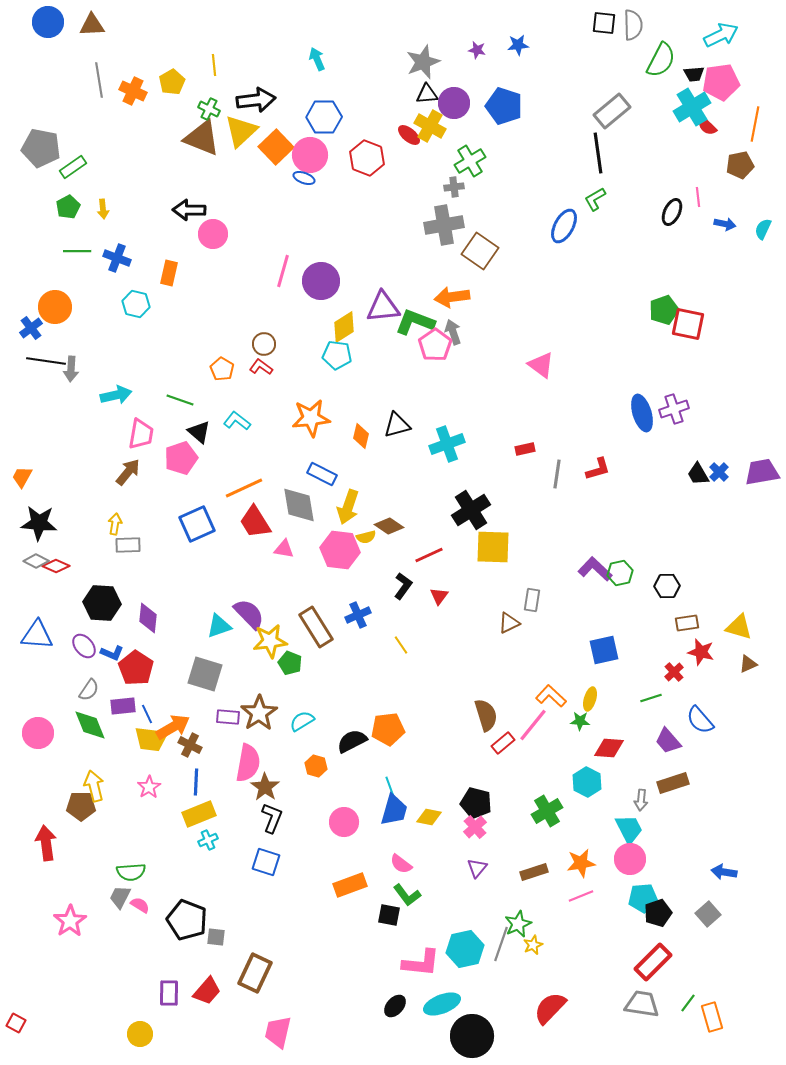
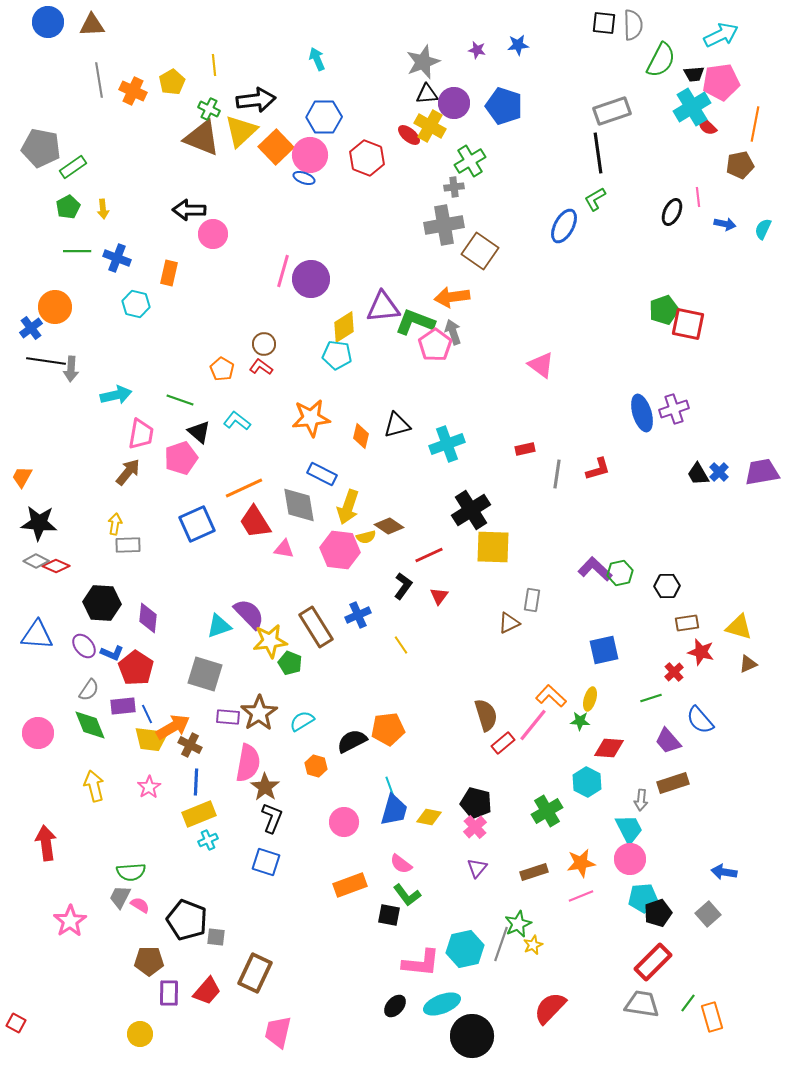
gray rectangle at (612, 111): rotated 21 degrees clockwise
purple circle at (321, 281): moved 10 px left, 2 px up
brown pentagon at (81, 806): moved 68 px right, 155 px down
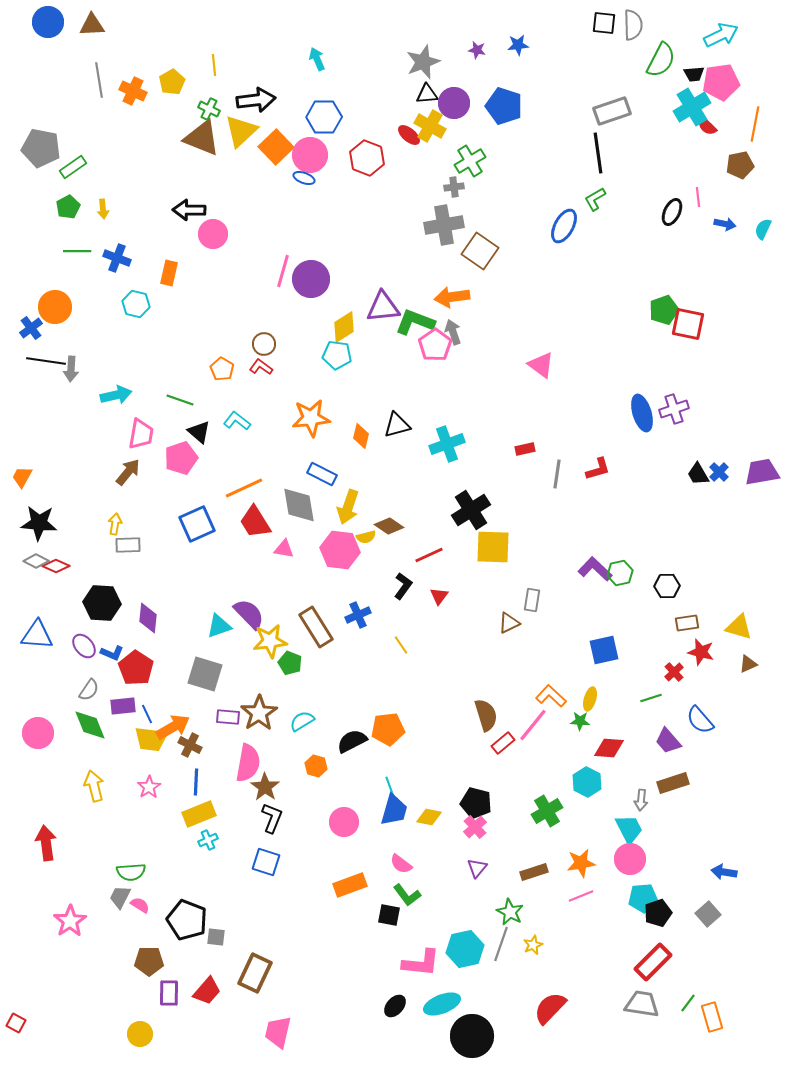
green star at (518, 924): moved 8 px left, 12 px up; rotated 20 degrees counterclockwise
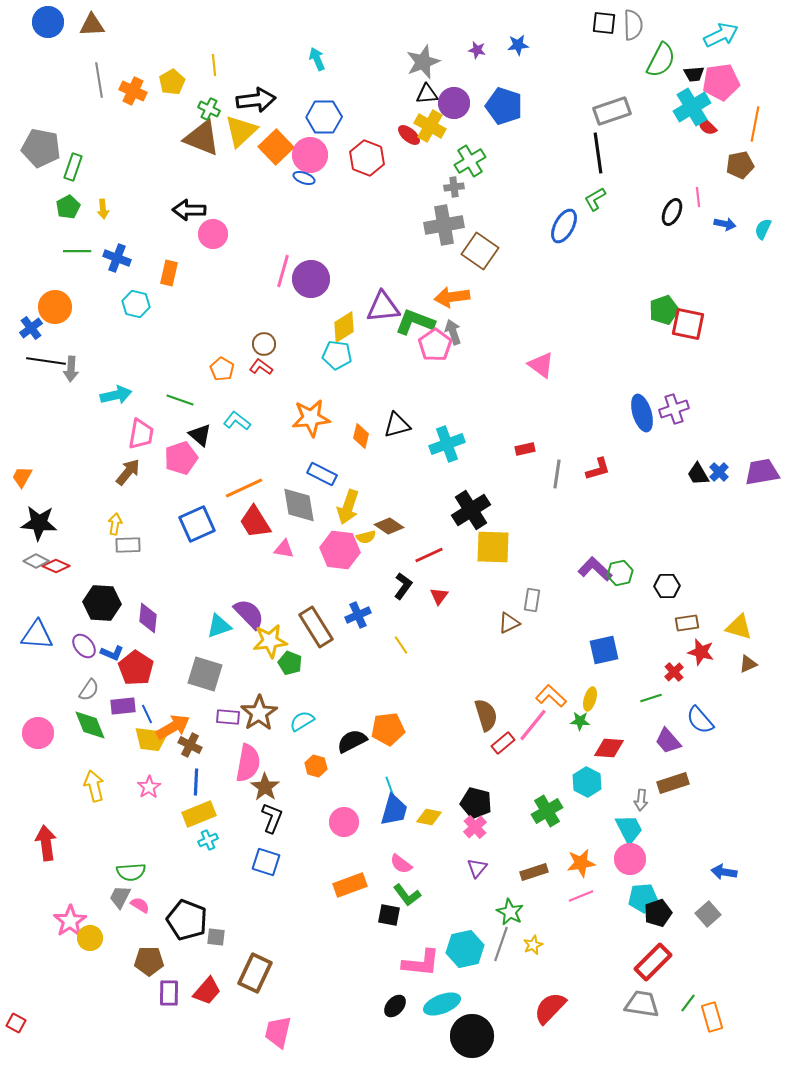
green rectangle at (73, 167): rotated 36 degrees counterclockwise
black triangle at (199, 432): moved 1 px right, 3 px down
yellow circle at (140, 1034): moved 50 px left, 96 px up
